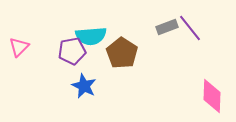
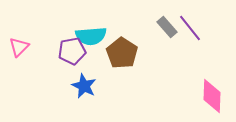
gray rectangle: rotated 70 degrees clockwise
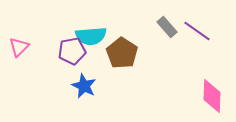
purple line: moved 7 px right, 3 px down; rotated 16 degrees counterclockwise
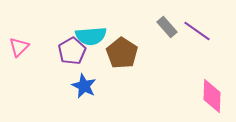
purple pentagon: rotated 20 degrees counterclockwise
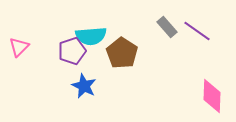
purple pentagon: rotated 12 degrees clockwise
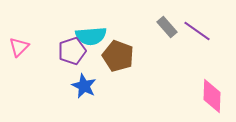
brown pentagon: moved 4 px left, 3 px down; rotated 12 degrees counterclockwise
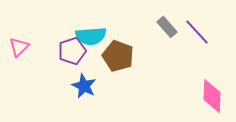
purple line: moved 1 px down; rotated 12 degrees clockwise
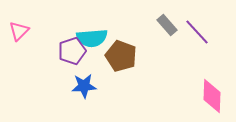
gray rectangle: moved 2 px up
cyan semicircle: moved 1 px right, 2 px down
pink triangle: moved 16 px up
brown pentagon: moved 3 px right
blue star: rotated 30 degrees counterclockwise
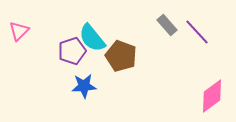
cyan semicircle: rotated 56 degrees clockwise
pink diamond: rotated 52 degrees clockwise
